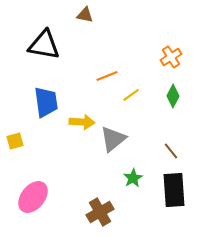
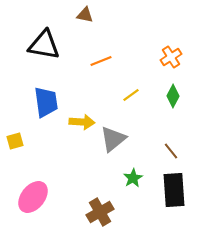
orange line: moved 6 px left, 15 px up
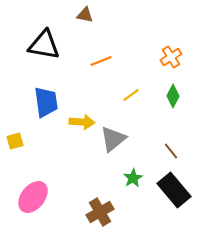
black rectangle: rotated 36 degrees counterclockwise
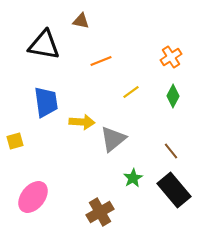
brown triangle: moved 4 px left, 6 px down
yellow line: moved 3 px up
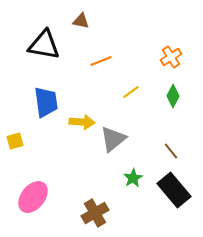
brown cross: moved 5 px left, 1 px down
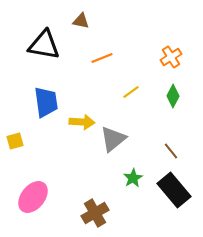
orange line: moved 1 px right, 3 px up
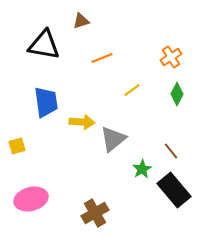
brown triangle: rotated 30 degrees counterclockwise
yellow line: moved 1 px right, 2 px up
green diamond: moved 4 px right, 2 px up
yellow square: moved 2 px right, 5 px down
green star: moved 9 px right, 9 px up
pink ellipse: moved 2 px left, 2 px down; rotated 36 degrees clockwise
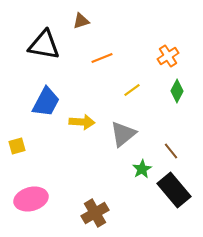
orange cross: moved 3 px left, 1 px up
green diamond: moved 3 px up
blue trapezoid: rotated 36 degrees clockwise
gray triangle: moved 10 px right, 5 px up
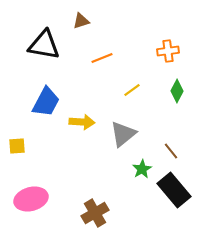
orange cross: moved 5 px up; rotated 25 degrees clockwise
yellow square: rotated 12 degrees clockwise
